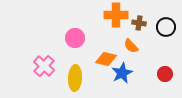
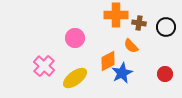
orange diamond: moved 2 px right, 2 px down; rotated 40 degrees counterclockwise
yellow ellipse: rotated 50 degrees clockwise
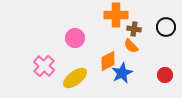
brown cross: moved 5 px left, 6 px down
red circle: moved 1 px down
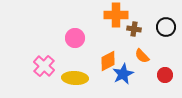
orange semicircle: moved 11 px right, 10 px down
blue star: moved 1 px right, 1 px down
yellow ellipse: rotated 40 degrees clockwise
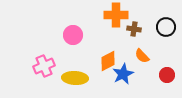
pink circle: moved 2 px left, 3 px up
pink cross: rotated 25 degrees clockwise
red circle: moved 2 px right
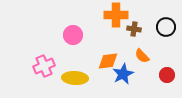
orange diamond: rotated 20 degrees clockwise
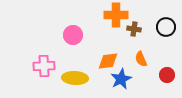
orange semicircle: moved 1 px left, 3 px down; rotated 21 degrees clockwise
pink cross: rotated 20 degrees clockwise
blue star: moved 2 px left, 5 px down
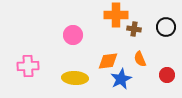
orange semicircle: moved 1 px left
pink cross: moved 16 px left
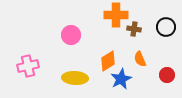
pink circle: moved 2 px left
orange diamond: rotated 25 degrees counterclockwise
pink cross: rotated 10 degrees counterclockwise
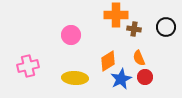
orange semicircle: moved 1 px left, 1 px up
red circle: moved 22 px left, 2 px down
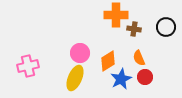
pink circle: moved 9 px right, 18 px down
yellow ellipse: rotated 70 degrees counterclockwise
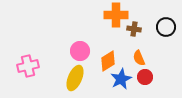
pink circle: moved 2 px up
